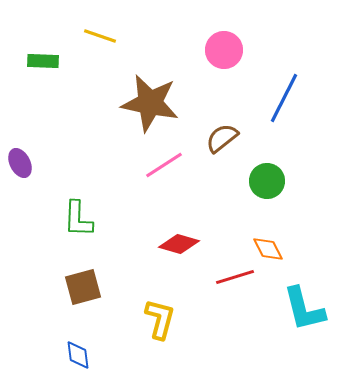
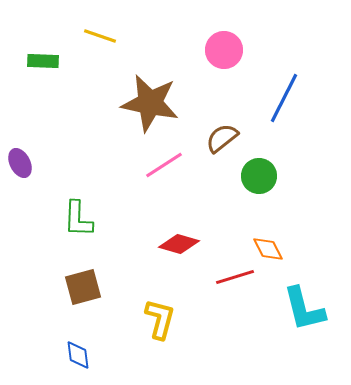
green circle: moved 8 px left, 5 px up
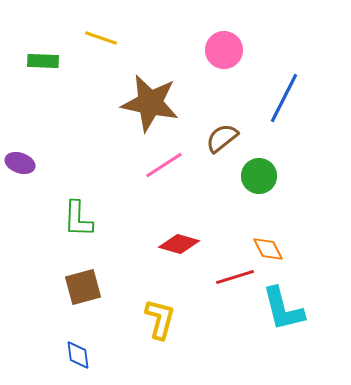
yellow line: moved 1 px right, 2 px down
purple ellipse: rotated 44 degrees counterclockwise
cyan L-shape: moved 21 px left
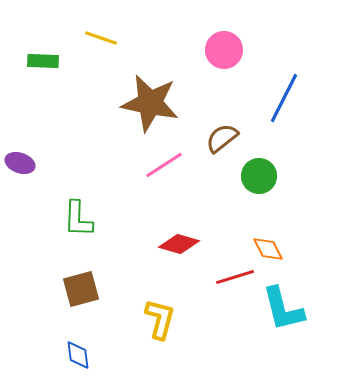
brown square: moved 2 px left, 2 px down
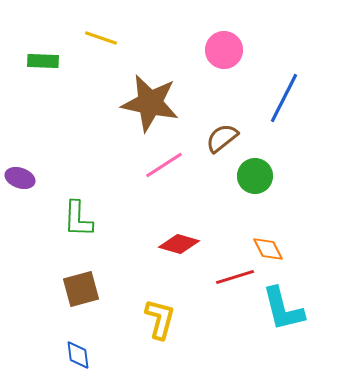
purple ellipse: moved 15 px down
green circle: moved 4 px left
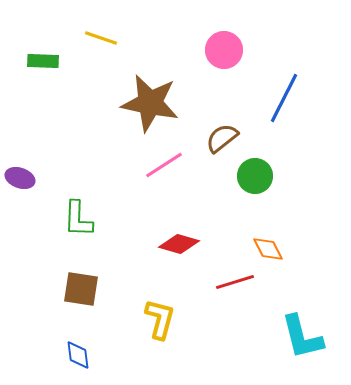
red line: moved 5 px down
brown square: rotated 24 degrees clockwise
cyan L-shape: moved 19 px right, 28 px down
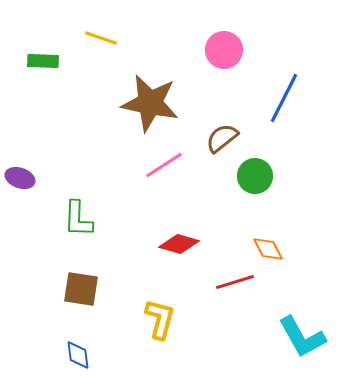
cyan L-shape: rotated 15 degrees counterclockwise
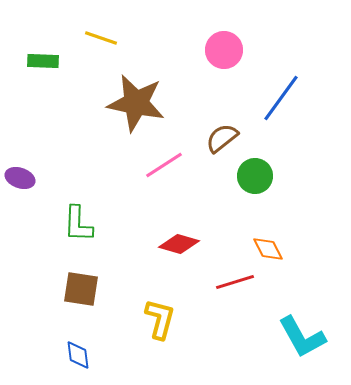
blue line: moved 3 px left; rotated 9 degrees clockwise
brown star: moved 14 px left
green L-shape: moved 5 px down
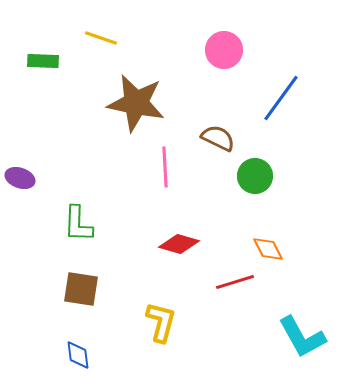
brown semicircle: moved 4 px left; rotated 64 degrees clockwise
pink line: moved 1 px right, 2 px down; rotated 60 degrees counterclockwise
yellow L-shape: moved 1 px right, 3 px down
